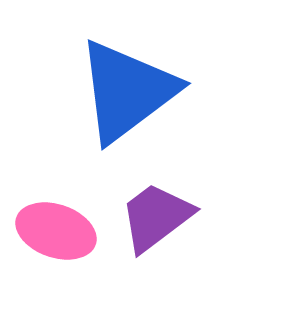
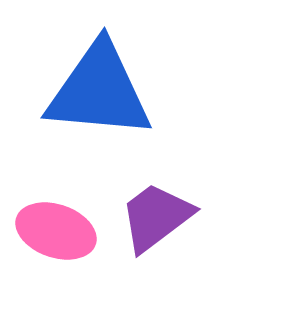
blue triangle: moved 28 px left; rotated 42 degrees clockwise
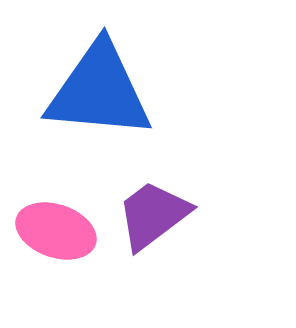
purple trapezoid: moved 3 px left, 2 px up
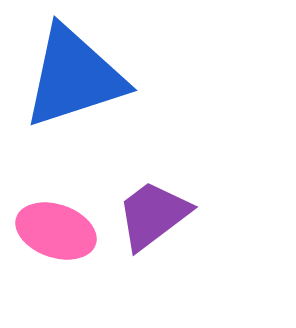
blue triangle: moved 25 px left, 14 px up; rotated 23 degrees counterclockwise
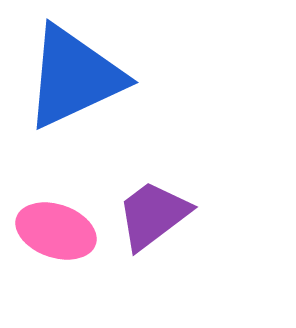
blue triangle: rotated 7 degrees counterclockwise
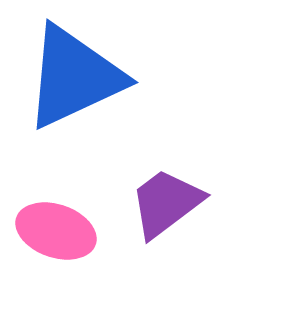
purple trapezoid: moved 13 px right, 12 px up
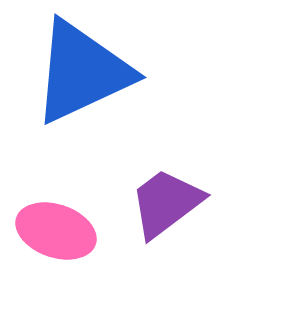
blue triangle: moved 8 px right, 5 px up
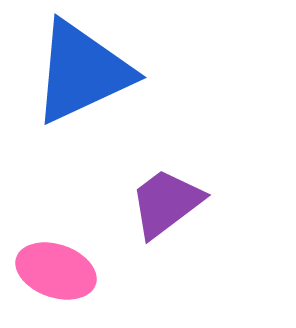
pink ellipse: moved 40 px down
